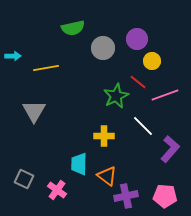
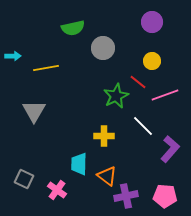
purple circle: moved 15 px right, 17 px up
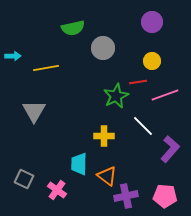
red line: rotated 48 degrees counterclockwise
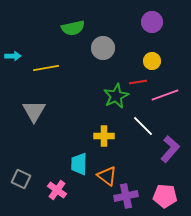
gray square: moved 3 px left
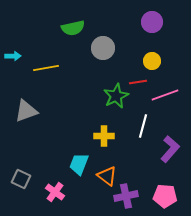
gray triangle: moved 8 px left; rotated 40 degrees clockwise
white line: rotated 60 degrees clockwise
cyan trapezoid: rotated 20 degrees clockwise
pink cross: moved 2 px left, 2 px down
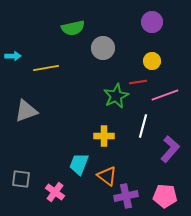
gray square: rotated 18 degrees counterclockwise
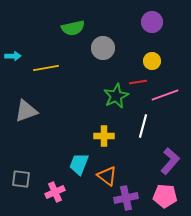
purple L-shape: moved 12 px down
pink cross: rotated 30 degrees clockwise
purple cross: moved 2 px down
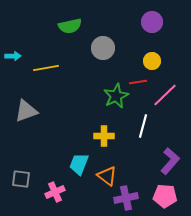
green semicircle: moved 3 px left, 2 px up
pink line: rotated 24 degrees counterclockwise
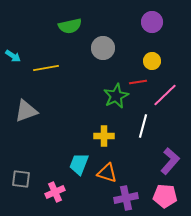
cyan arrow: rotated 35 degrees clockwise
orange triangle: moved 3 px up; rotated 20 degrees counterclockwise
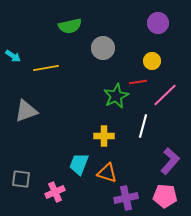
purple circle: moved 6 px right, 1 px down
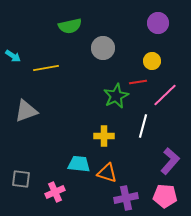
cyan trapezoid: rotated 75 degrees clockwise
